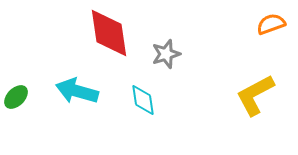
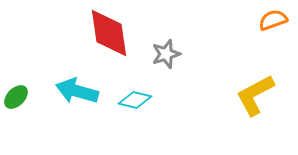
orange semicircle: moved 2 px right, 4 px up
cyan diamond: moved 8 px left; rotated 68 degrees counterclockwise
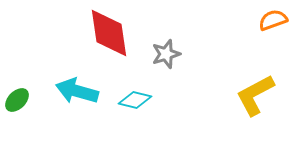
green ellipse: moved 1 px right, 3 px down
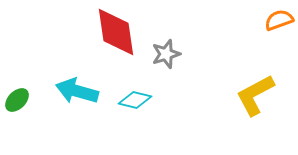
orange semicircle: moved 6 px right
red diamond: moved 7 px right, 1 px up
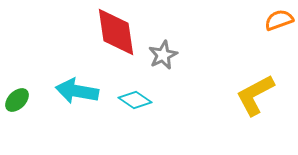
gray star: moved 3 px left, 1 px down; rotated 8 degrees counterclockwise
cyan arrow: rotated 6 degrees counterclockwise
cyan diamond: rotated 20 degrees clockwise
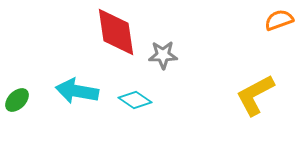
gray star: rotated 24 degrees clockwise
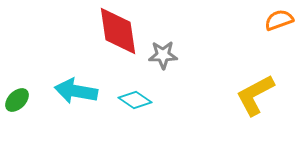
red diamond: moved 2 px right, 1 px up
cyan arrow: moved 1 px left
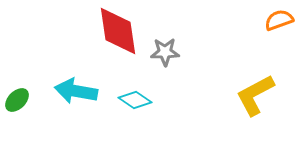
gray star: moved 2 px right, 3 px up
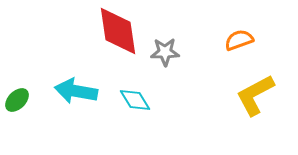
orange semicircle: moved 40 px left, 20 px down
cyan diamond: rotated 24 degrees clockwise
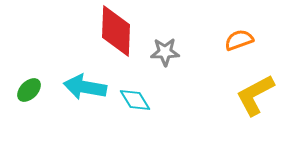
red diamond: moved 2 px left; rotated 10 degrees clockwise
cyan arrow: moved 9 px right, 4 px up
green ellipse: moved 12 px right, 10 px up
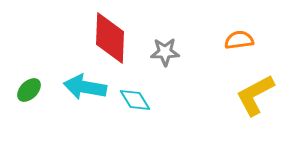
red diamond: moved 6 px left, 7 px down
orange semicircle: rotated 12 degrees clockwise
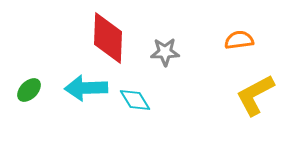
red diamond: moved 2 px left
cyan arrow: moved 1 px right, 1 px down; rotated 12 degrees counterclockwise
